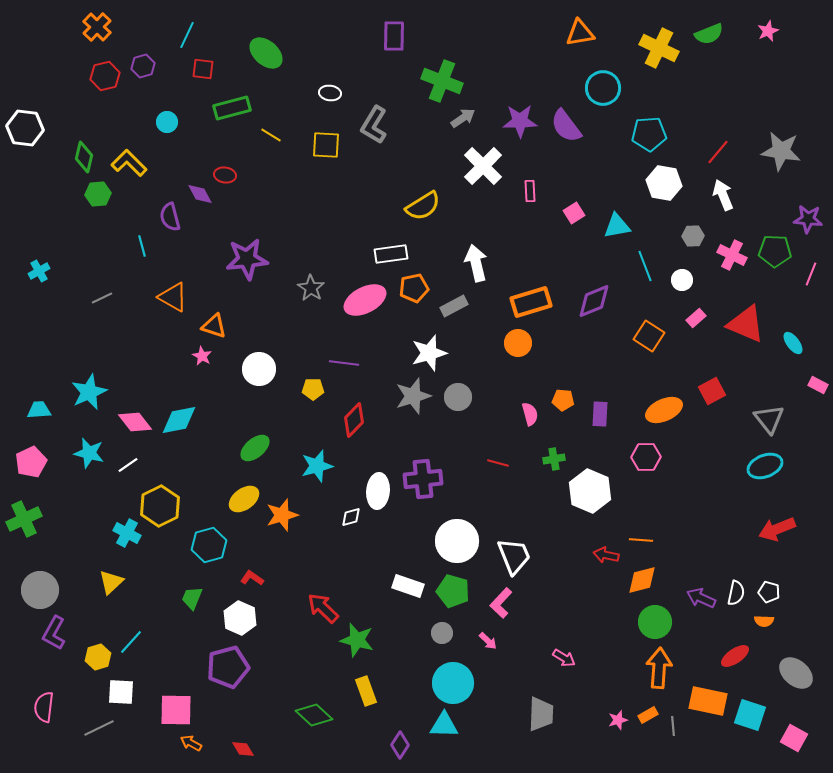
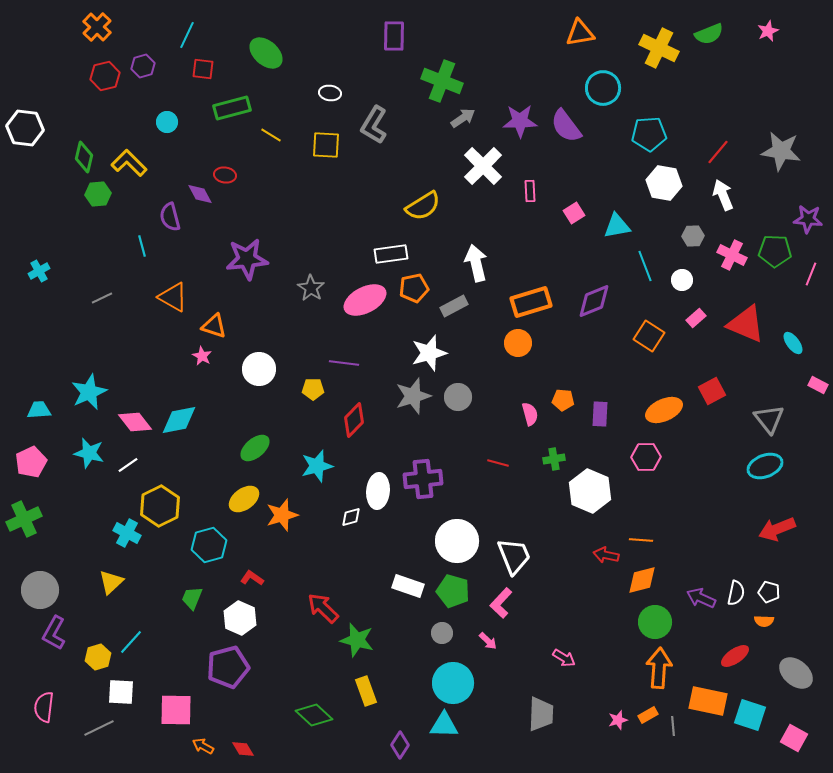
orange arrow at (191, 743): moved 12 px right, 3 px down
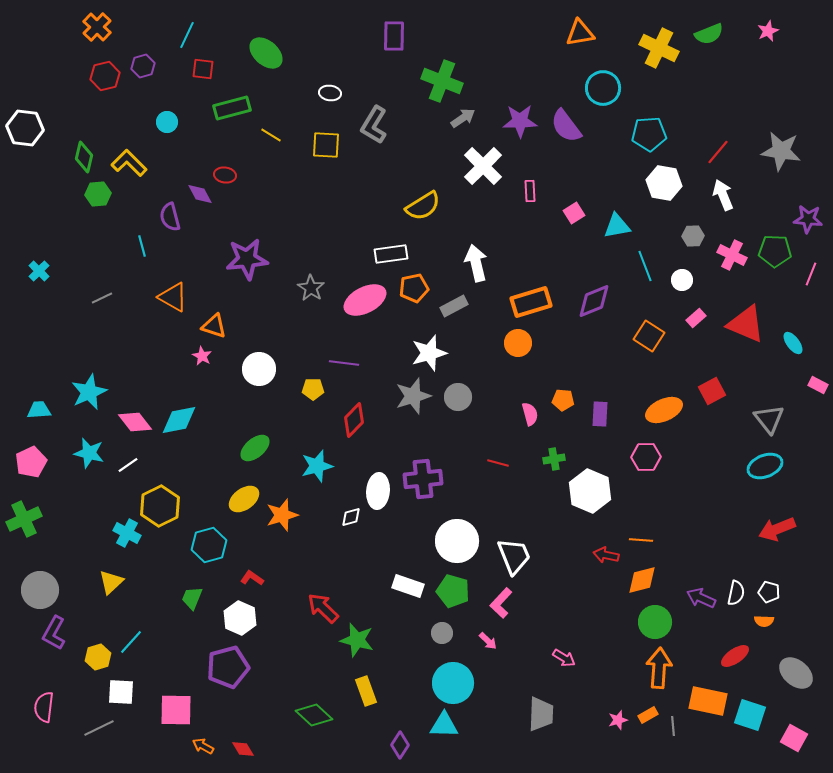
cyan cross at (39, 271): rotated 15 degrees counterclockwise
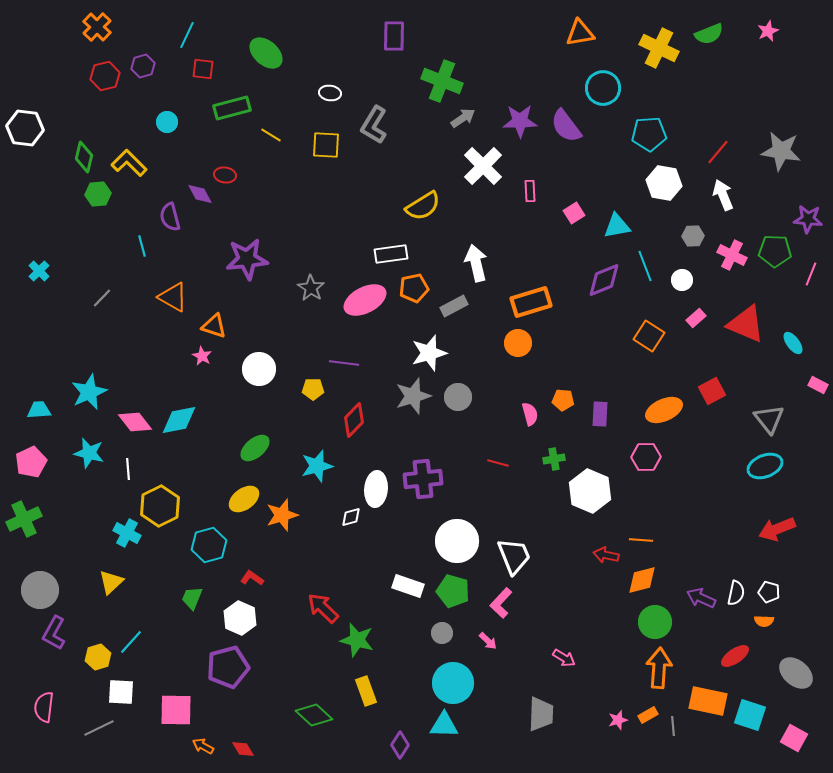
gray line at (102, 298): rotated 20 degrees counterclockwise
purple diamond at (594, 301): moved 10 px right, 21 px up
white line at (128, 465): moved 4 px down; rotated 60 degrees counterclockwise
white ellipse at (378, 491): moved 2 px left, 2 px up
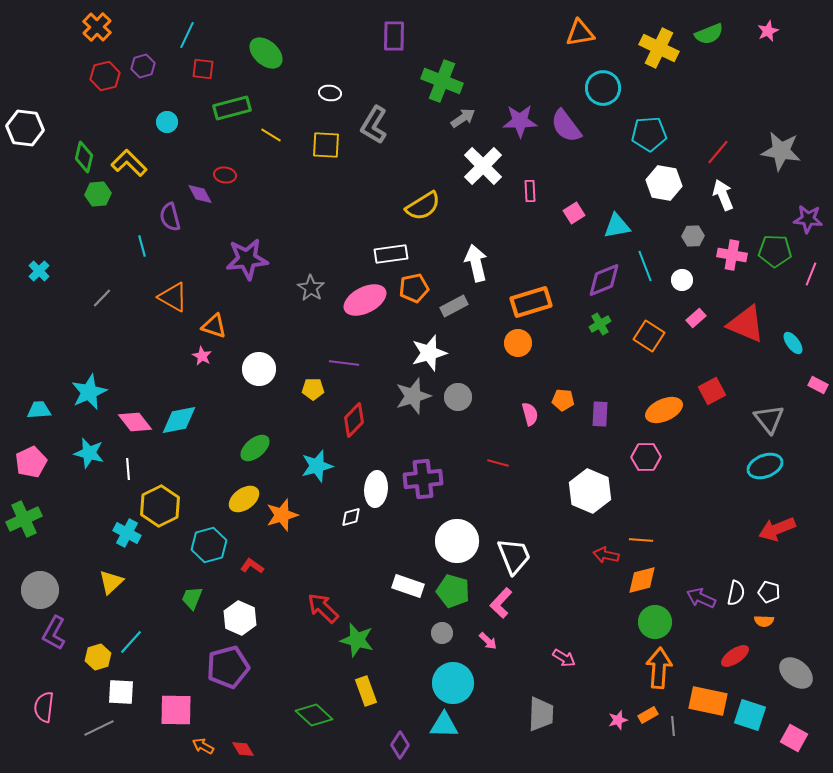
pink cross at (732, 255): rotated 16 degrees counterclockwise
green cross at (554, 459): moved 46 px right, 135 px up; rotated 20 degrees counterclockwise
red L-shape at (252, 578): moved 12 px up
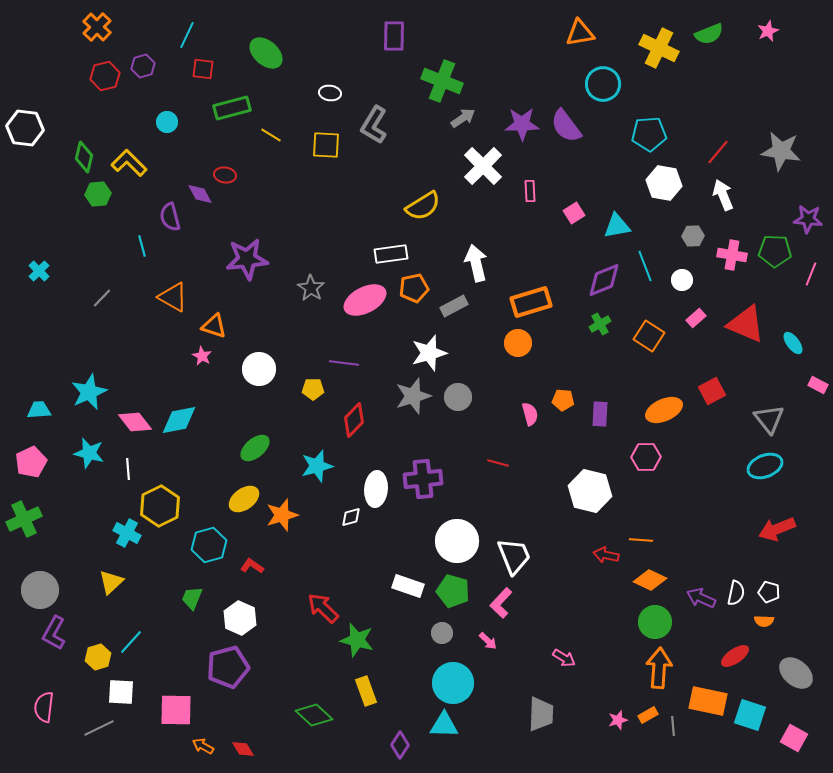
cyan circle at (603, 88): moved 4 px up
purple star at (520, 121): moved 2 px right, 3 px down
white hexagon at (590, 491): rotated 9 degrees counterclockwise
orange diamond at (642, 580): moved 8 px right; rotated 40 degrees clockwise
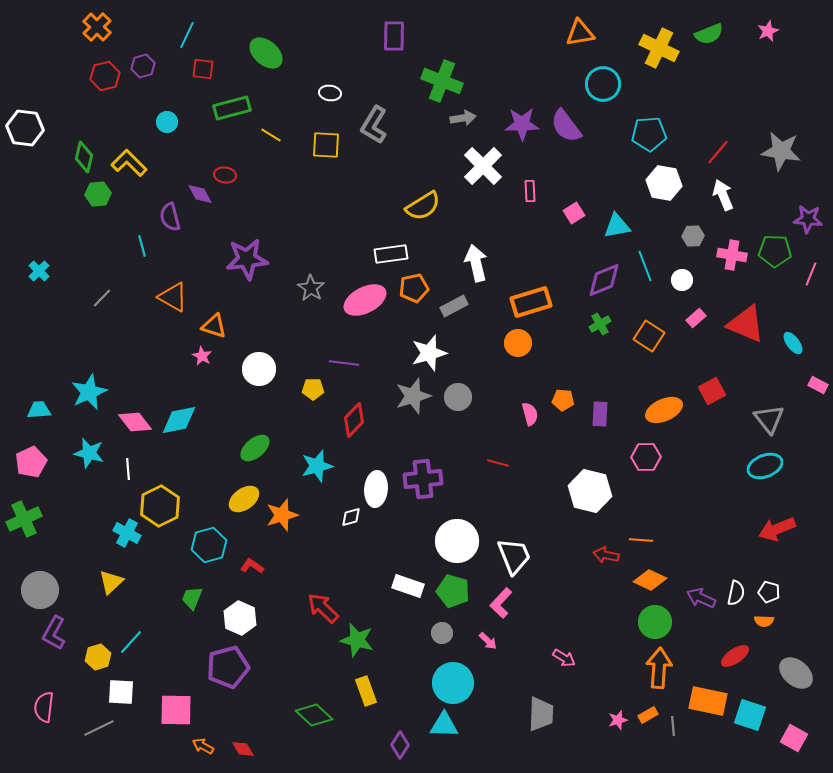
gray arrow at (463, 118): rotated 25 degrees clockwise
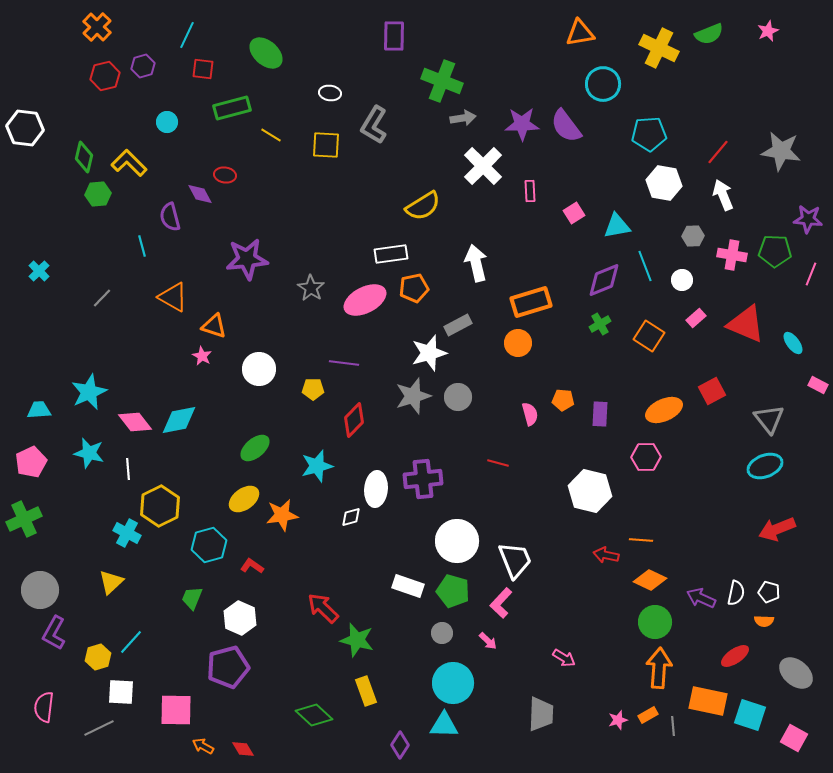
gray rectangle at (454, 306): moved 4 px right, 19 px down
orange star at (282, 515): rotated 8 degrees clockwise
white trapezoid at (514, 556): moved 1 px right, 4 px down
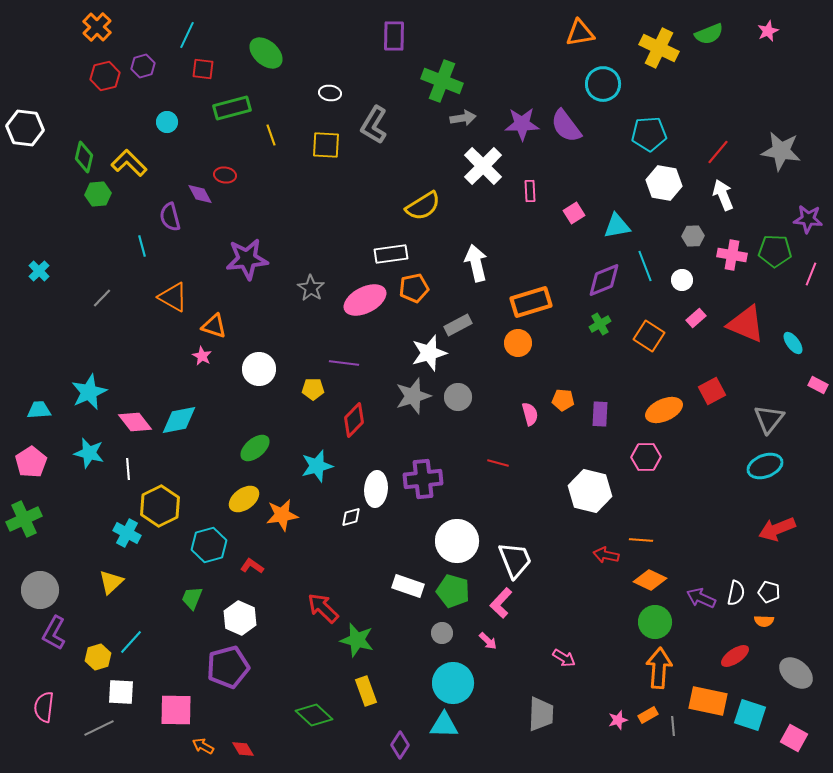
yellow line at (271, 135): rotated 40 degrees clockwise
gray triangle at (769, 419): rotated 16 degrees clockwise
pink pentagon at (31, 462): rotated 8 degrees counterclockwise
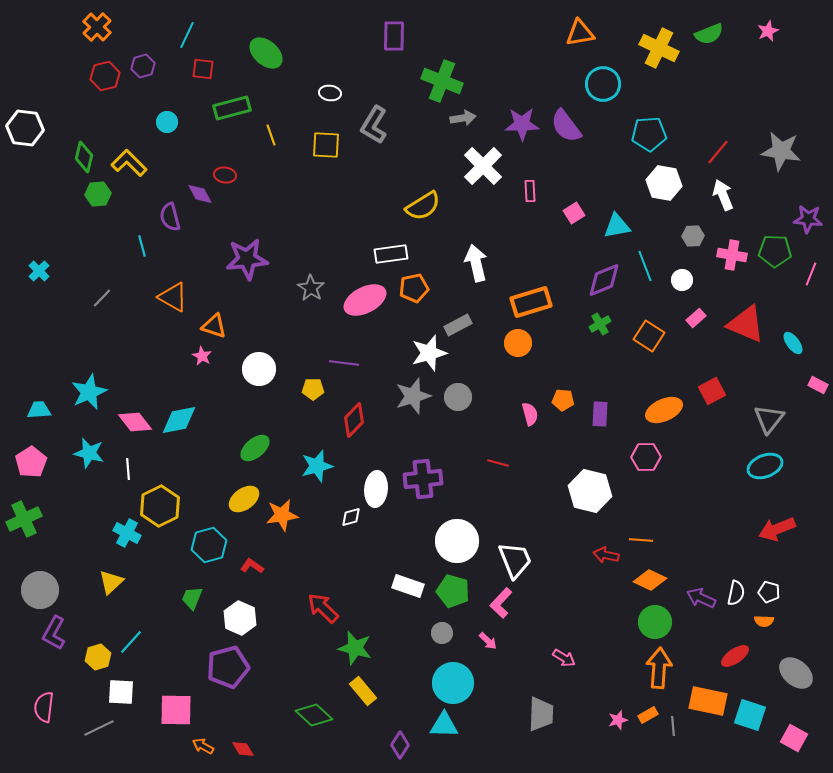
green star at (357, 640): moved 2 px left, 8 px down
yellow rectangle at (366, 691): moved 3 px left; rotated 20 degrees counterclockwise
